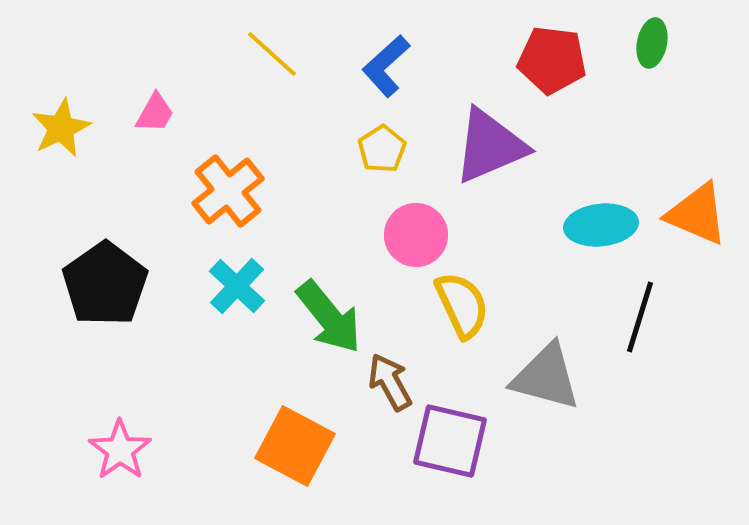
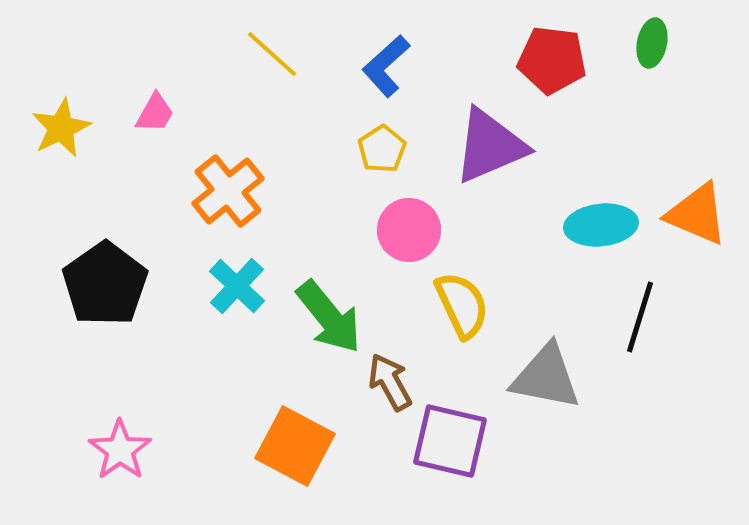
pink circle: moved 7 px left, 5 px up
gray triangle: rotated 4 degrees counterclockwise
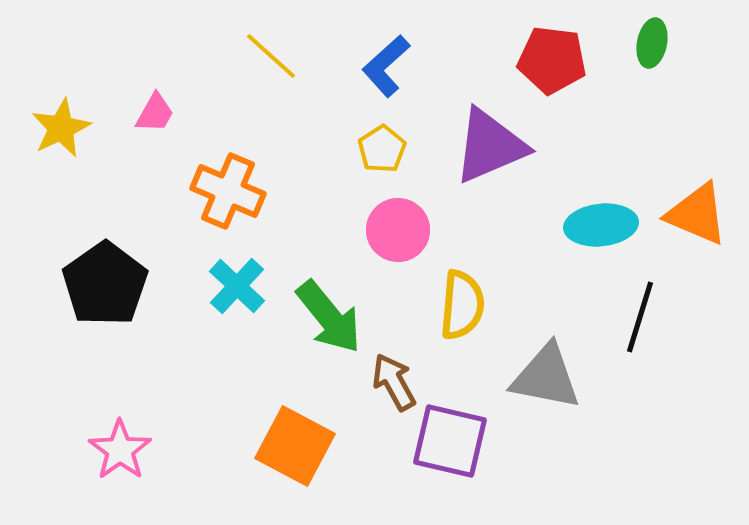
yellow line: moved 1 px left, 2 px down
orange cross: rotated 28 degrees counterclockwise
pink circle: moved 11 px left
yellow semicircle: rotated 30 degrees clockwise
brown arrow: moved 4 px right
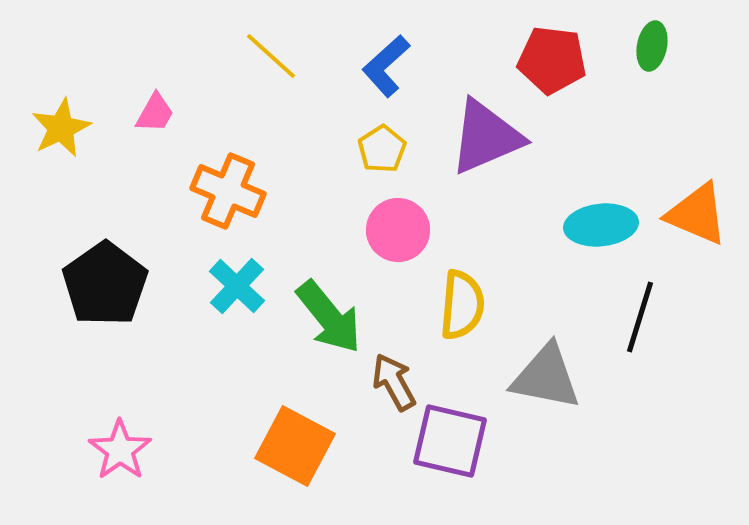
green ellipse: moved 3 px down
purple triangle: moved 4 px left, 9 px up
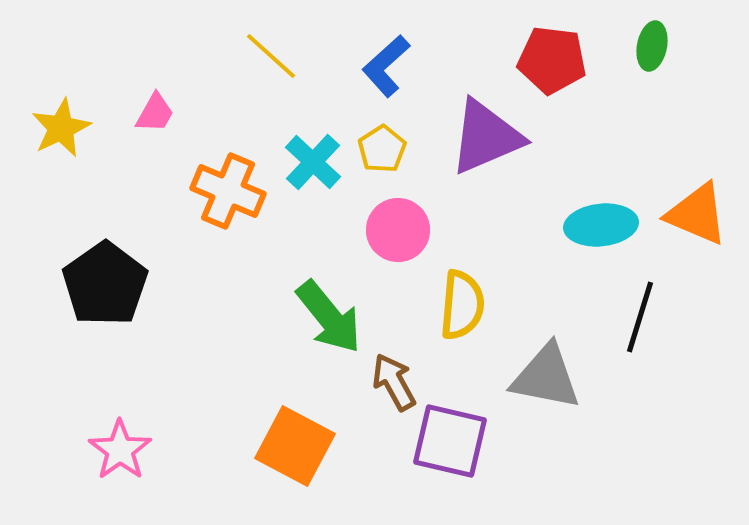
cyan cross: moved 76 px right, 124 px up
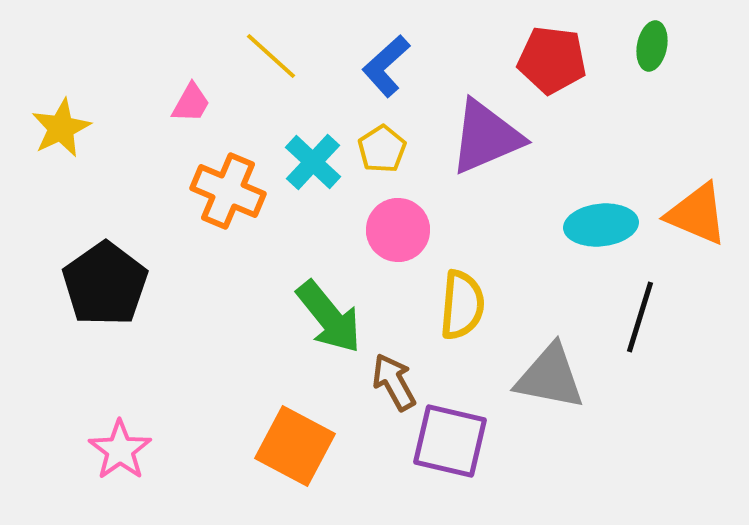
pink trapezoid: moved 36 px right, 10 px up
gray triangle: moved 4 px right
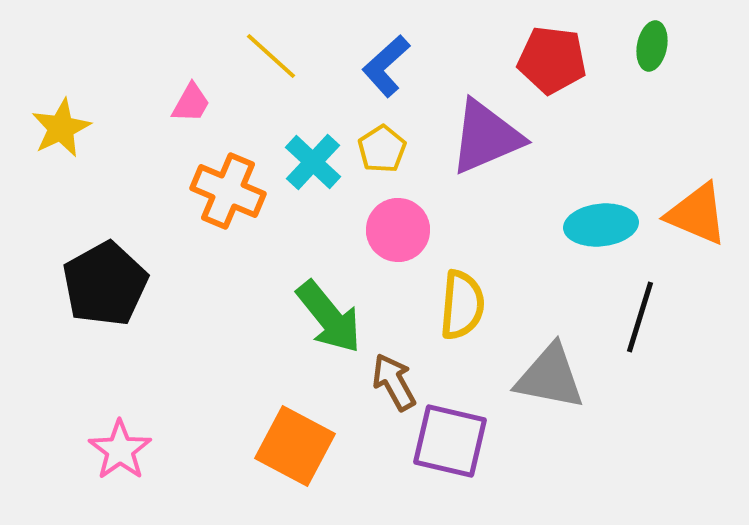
black pentagon: rotated 6 degrees clockwise
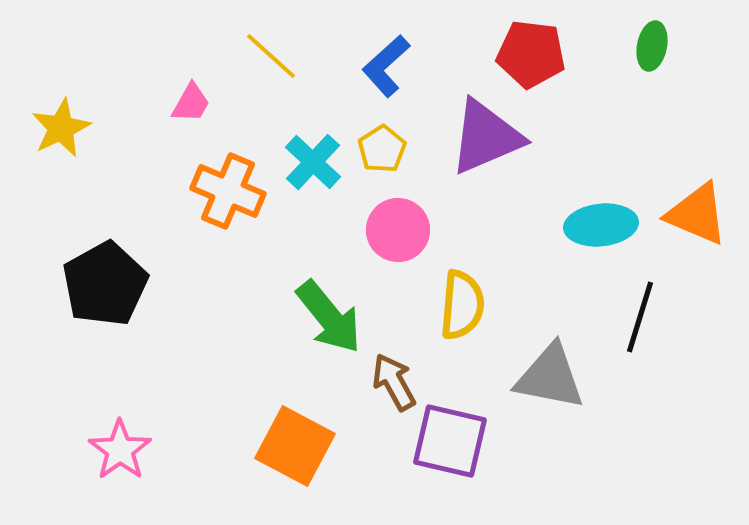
red pentagon: moved 21 px left, 6 px up
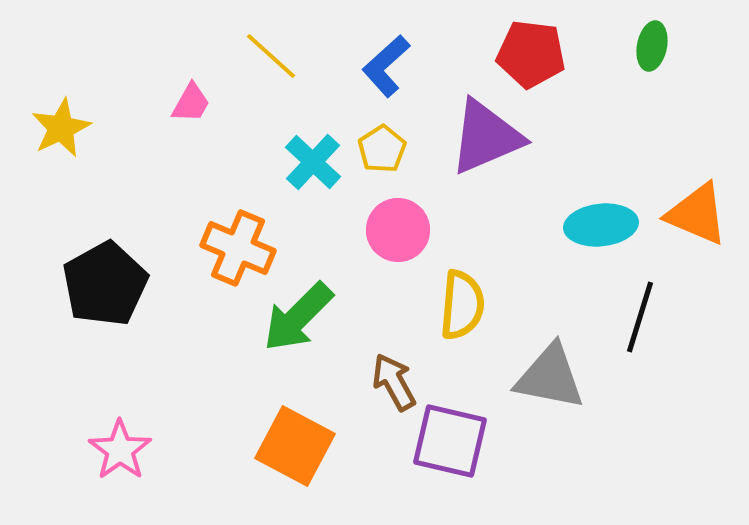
orange cross: moved 10 px right, 57 px down
green arrow: moved 31 px left; rotated 84 degrees clockwise
